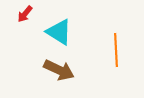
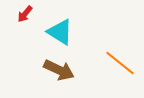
cyan triangle: moved 1 px right
orange line: moved 4 px right, 13 px down; rotated 48 degrees counterclockwise
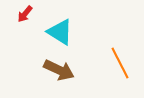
orange line: rotated 24 degrees clockwise
